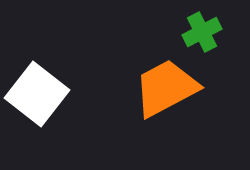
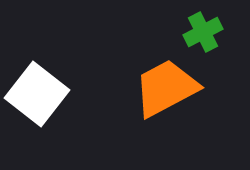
green cross: moved 1 px right
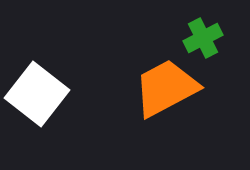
green cross: moved 6 px down
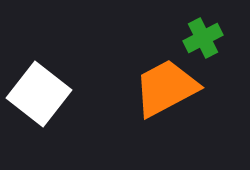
white square: moved 2 px right
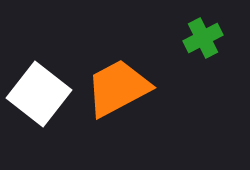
orange trapezoid: moved 48 px left
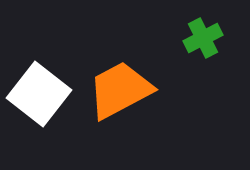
orange trapezoid: moved 2 px right, 2 px down
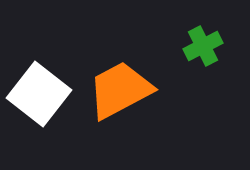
green cross: moved 8 px down
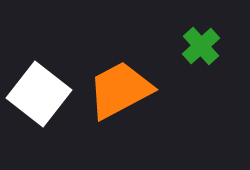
green cross: moved 2 px left; rotated 15 degrees counterclockwise
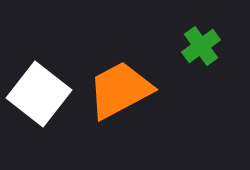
green cross: rotated 6 degrees clockwise
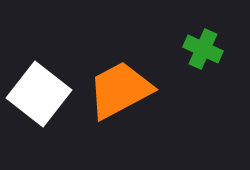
green cross: moved 2 px right, 3 px down; rotated 30 degrees counterclockwise
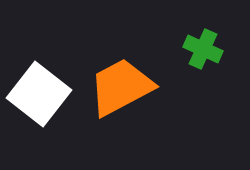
orange trapezoid: moved 1 px right, 3 px up
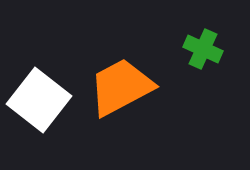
white square: moved 6 px down
